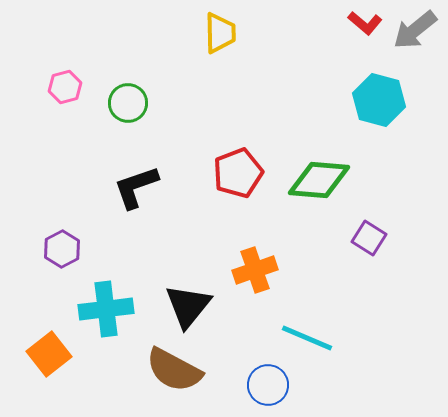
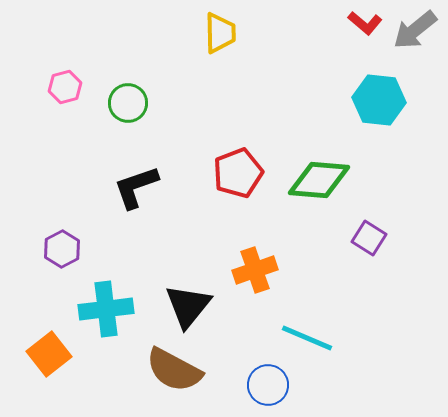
cyan hexagon: rotated 9 degrees counterclockwise
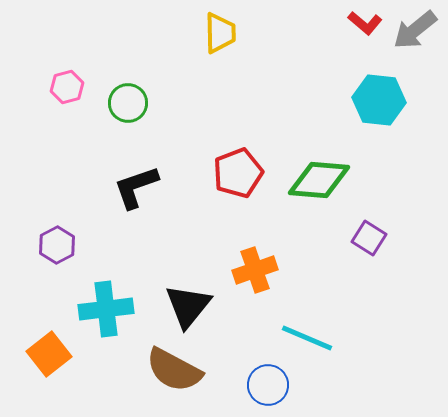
pink hexagon: moved 2 px right
purple hexagon: moved 5 px left, 4 px up
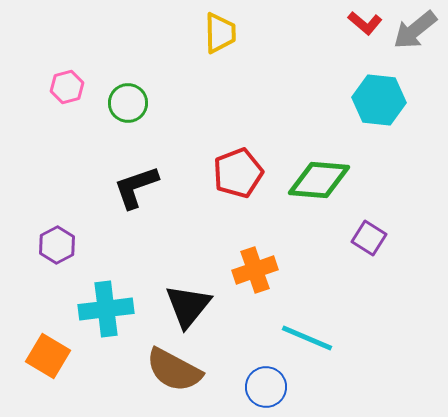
orange square: moved 1 px left, 2 px down; rotated 21 degrees counterclockwise
blue circle: moved 2 px left, 2 px down
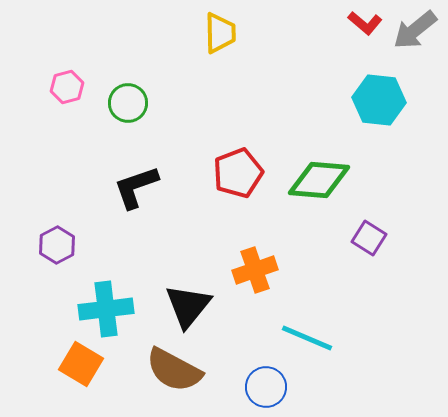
orange square: moved 33 px right, 8 px down
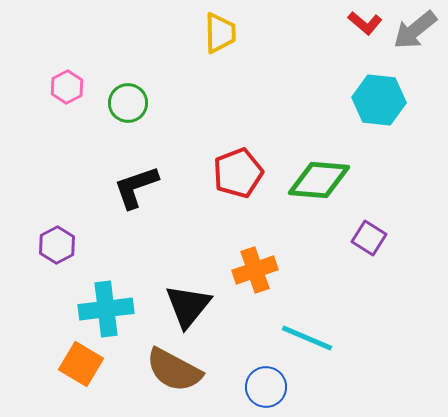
pink hexagon: rotated 12 degrees counterclockwise
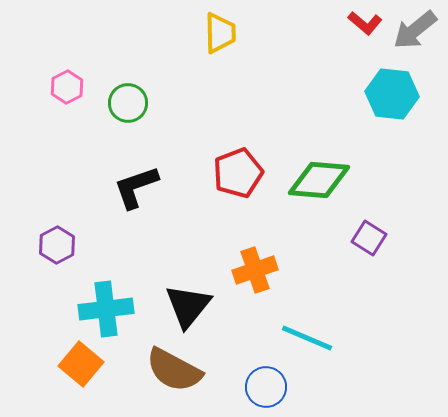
cyan hexagon: moved 13 px right, 6 px up
orange square: rotated 9 degrees clockwise
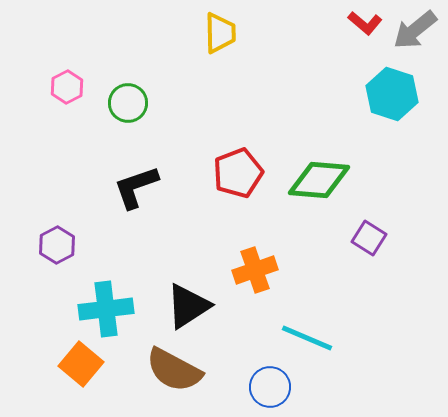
cyan hexagon: rotated 12 degrees clockwise
black triangle: rotated 18 degrees clockwise
blue circle: moved 4 px right
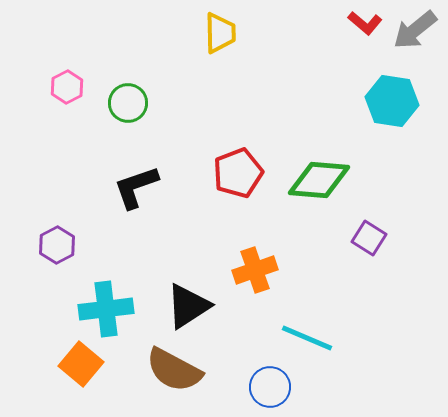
cyan hexagon: moved 7 px down; rotated 9 degrees counterclockwise
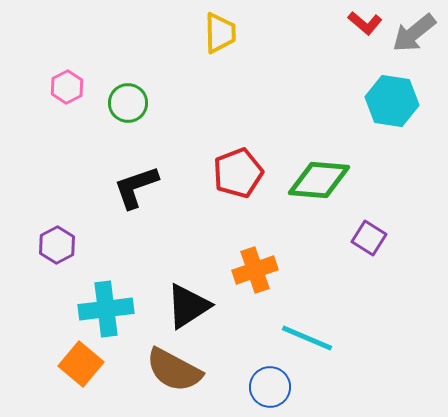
gray arrow: moved 1 px left, 3 px down
